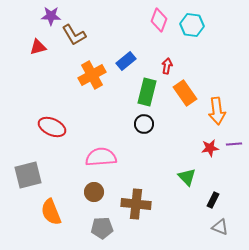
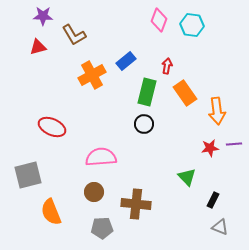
purple star: moved 8 px left
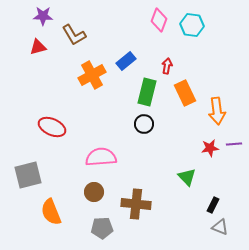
orange rectangle: rotated 10 degrees clockwise
black rectangle: moved 5 px down
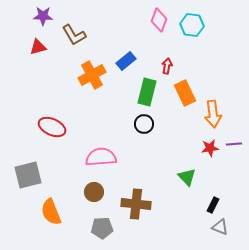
orange arrow: moved 4 px left, 3 px down
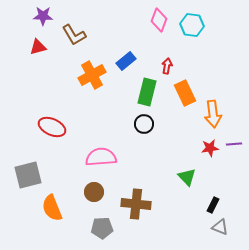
orange semicircle: moved 1 px right, 4 px up
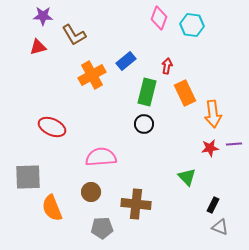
pink diamond: moved 2 px up
gray square: moved 2 px down; rotated 12 degrees clockwise
brown circle: moved 3 px left
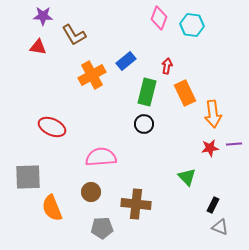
red triangle: rotated 24 degrees clockwise
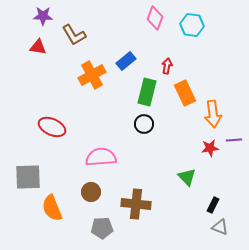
pink diamond: moved 4 px left
purple line: moved 4 px up
